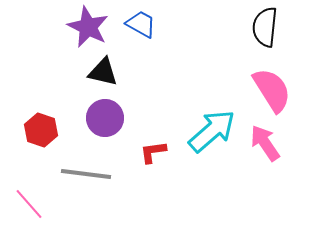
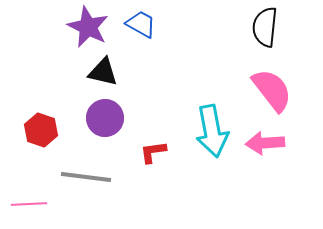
pink semicircle: rotated 6 degrees counterclockwise
cyan arrow: rotated 120 degrees clockwise
pink arrow: rotated 60 degrees counterclockwise
gray line: moved 3 px down
pink line: rotated 52 degrees counterclockwise
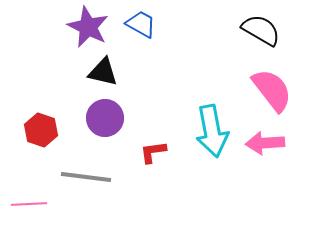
black semicircle: moved 4 px left, 3 px down; rotated 114 degrees clockwise
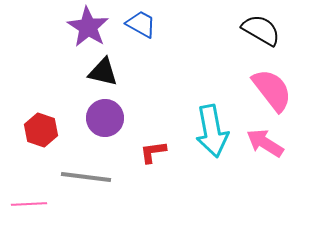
purple star: rotated 6 degrees clockwise
pink arrow: rotated 36 degrees clockwise
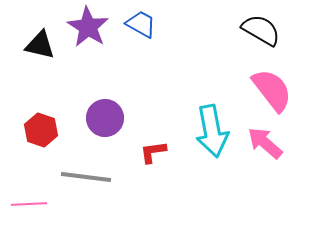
black triangle: moved 63 px left, 27 px up
pink arrow: rotated 9 degrees clockwise
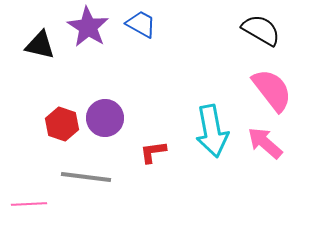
red hexagon: moved 21 px right, 6 px up
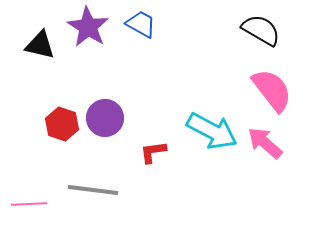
cyan arrow: rotated 51 degrees counterclockwise
gray line: moved 7 px right, 13 px down
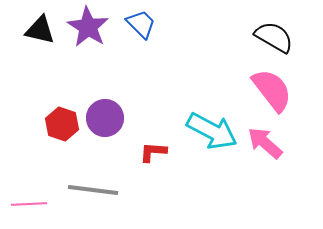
blue trapezoid: rotated 16 degrees clockwise
black semicircle: moved 13 px right, 7 px down
black triangle: moved 15 px up
red L-shape: rotated 12 degrees clockwise
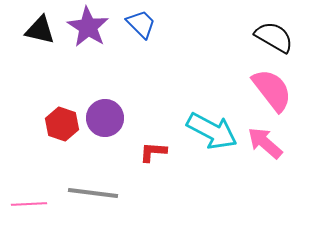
gray line: moved 3 px down
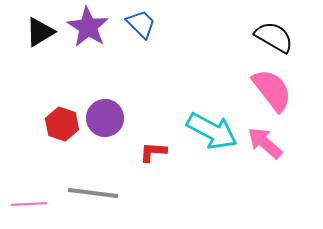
black triangle: moved 2 px down; rotated 44 degrees counterclockwise
